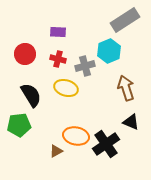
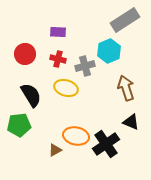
brown triangle: moved 1 px left, 1 px up
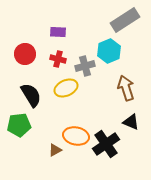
yellow ellipse: rotated 40 degrees counterclockwise
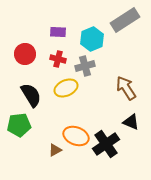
cyan hexagon: moved 17 px left, 12 px up
brown arrow: rotated 15 degrees counterclockwise
orange ellipse: rotated 10 degrees clockwise
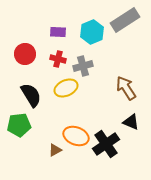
cyan hexagon: moved 7 px up
gray cross: moved 2 px left
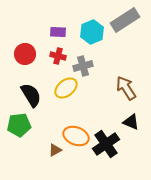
red cross: moved 3 px up
yellow ellipse: rotated 15 degrees counterclockwise
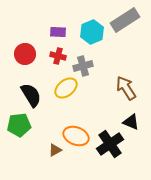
black cross: moved 4 px right
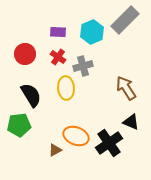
gray rectangle: rotated 12 degrees counterclockwise
red cross: moved 1 px down; rotated 21 degrees clockwise
yellow ellipse: rotated 55 degrees counterclockwise
black cross: moved 1 px left, 1 px up
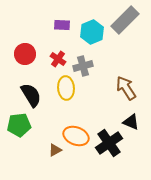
purple rectangle: moved 4 px right, 7 px up
red cross: moved 2 px down
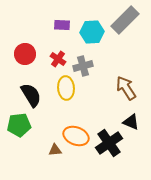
cyan hexagon: rotated 20 degrees clockwise
brown triangle: rotated 24 degrees clockwise
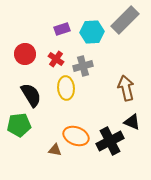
purple rectangle: moved 4 px down; rotated 21 degrees counterclockwise
red cross: moved 2 px left
brown arrow: rotated 20 degrees clockwise
black triangle: moved 1 px right
black cross: moved 1 px right, 2 px up; rotated 8 degrees clockwise
brown triangle: rotated 16 degrees clockwise
